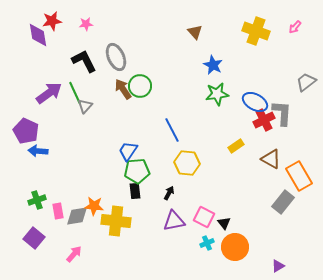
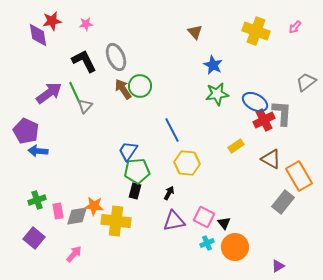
black rectangle at (135, 191): rotated 21 degrees clockwise
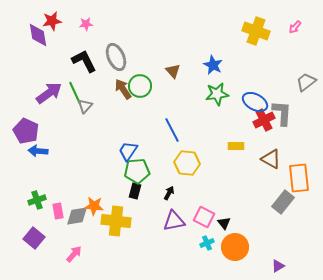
brown triangle at (195, 32): moved 22 px left, 39 px down
yellow rectangle at (236, 146): rotated 35 degrees clockwise
orange rectangle at (299, 176): moved 2 px down; rotated 24 degrees clockwise
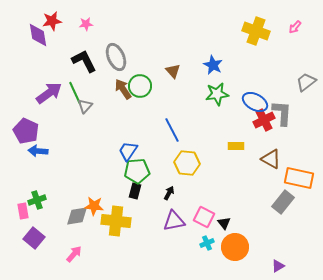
orange rectangle at (299, 178): rotated 72 degrees counterclockwise
pink rectangle at (58, 211): moved 35 px left
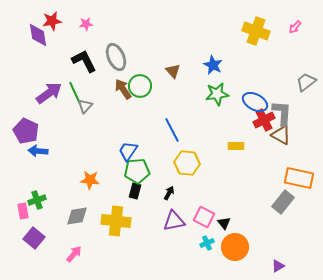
brown triangle at (271, 159): moved 10 px right, 24 px up
orange star at (94, 206): moved 4 px left, 26 px up
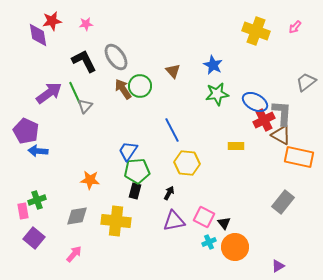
gray ellipse at (116, 57): rotated 12 degrees counterclockwise
orange rectangle at (299, 178): moved 21 px up
cyan cross at (207, 243): moved 2 px right, 1 px up
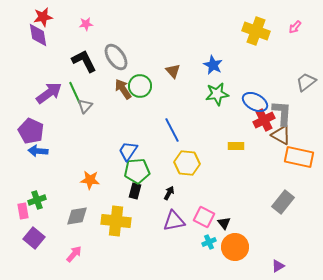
red star at (52, 21): moved 9 px left, 4 px up
purple pentagon at (26, 131): moved 5 px right
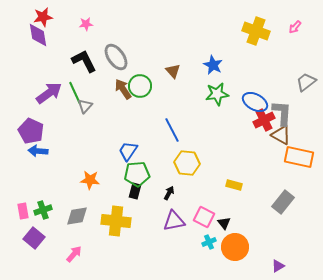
yellow rectangle at (236, 146): moved 2 px left, 39 px down; rotated 14 degrees clockwise
green pentagon at (137, 171): moved 3 px down
green cross at (37, 200): moved 6 px right, 10 px down
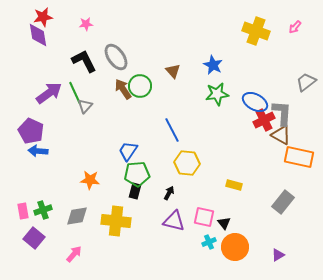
pink square at (204, 217): rotated 15 degrees counterclockwise
purple triangle at (174, 221): rotated 25 degrees clockwise
purple triangle at (278, 266): moved 11 px up
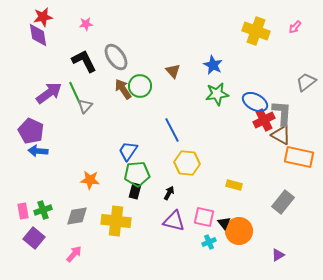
orange circle at (235, 247): moved 4 px right, 16 px up
